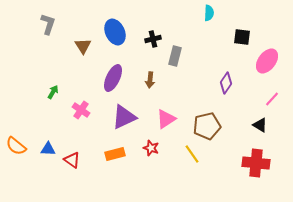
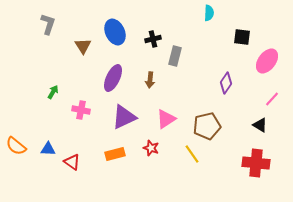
pink cross: rotated 24 degrees counterclockwise
red triangle: moved 2 px down
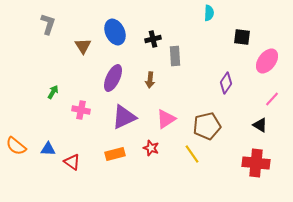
gray rectangle: rotated 18 degrees counterclockwise
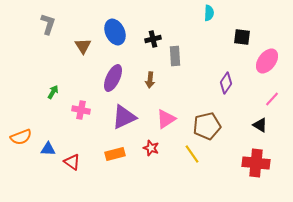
orange semicircle: moved 5 px right, 9 px up; rotated 60 degrees counterclockwise
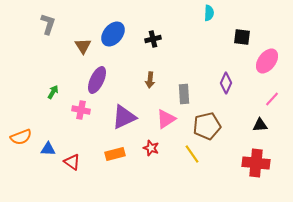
blue ellipse: moved 2 px left, 2 px down; rotated 65 degrees clockwise
gray rectangle: moved 9 px right, 38 px down
purple ellipse: moved 16 px left, 2 px down
purple diamond: rotated 10 degrees counterclockwise
black triangle: rotated 35 degrees counterclockwise
